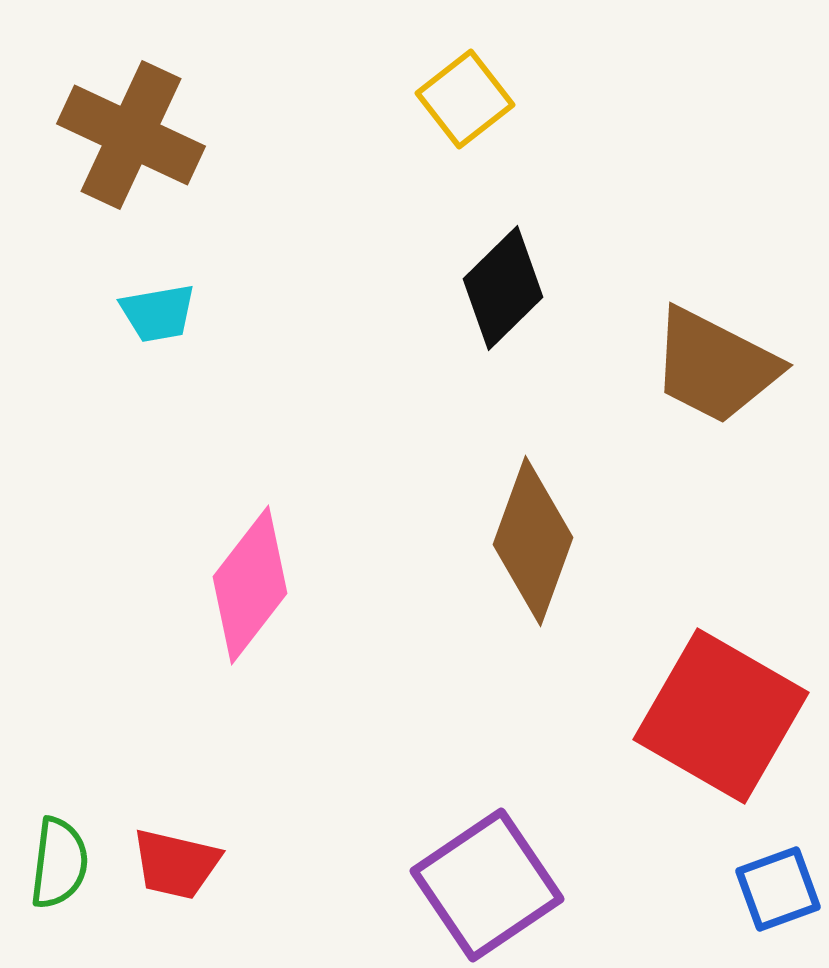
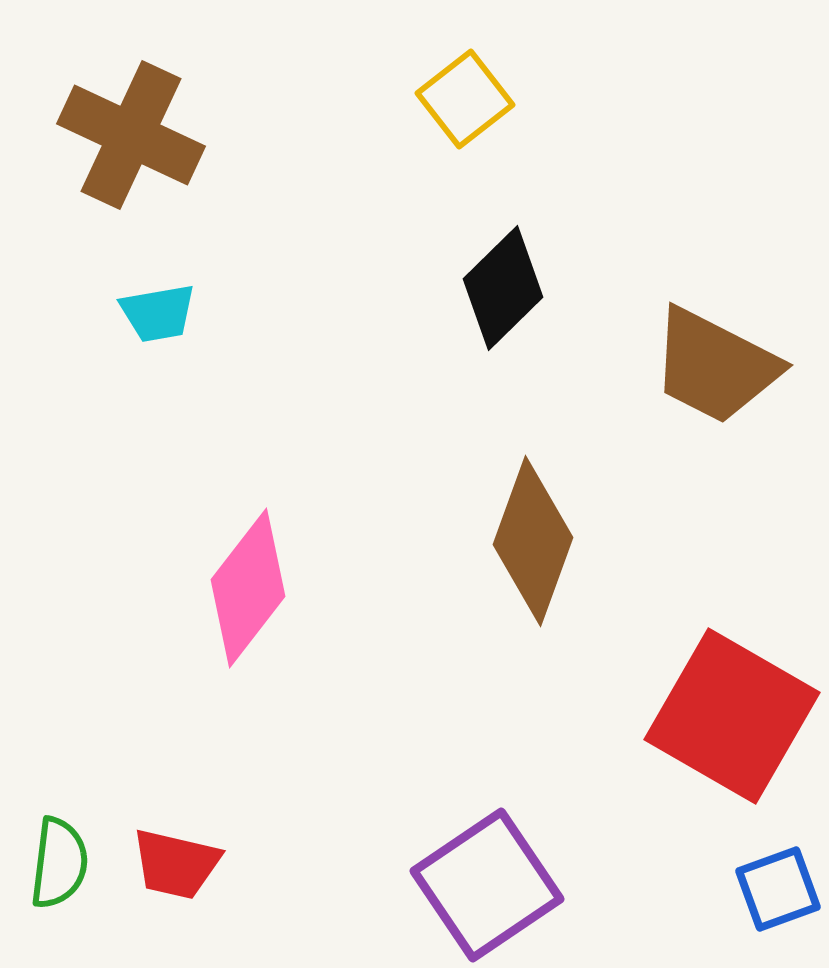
pink diamond: moved 2 px left, 3 px down
red square: moved 11 px right
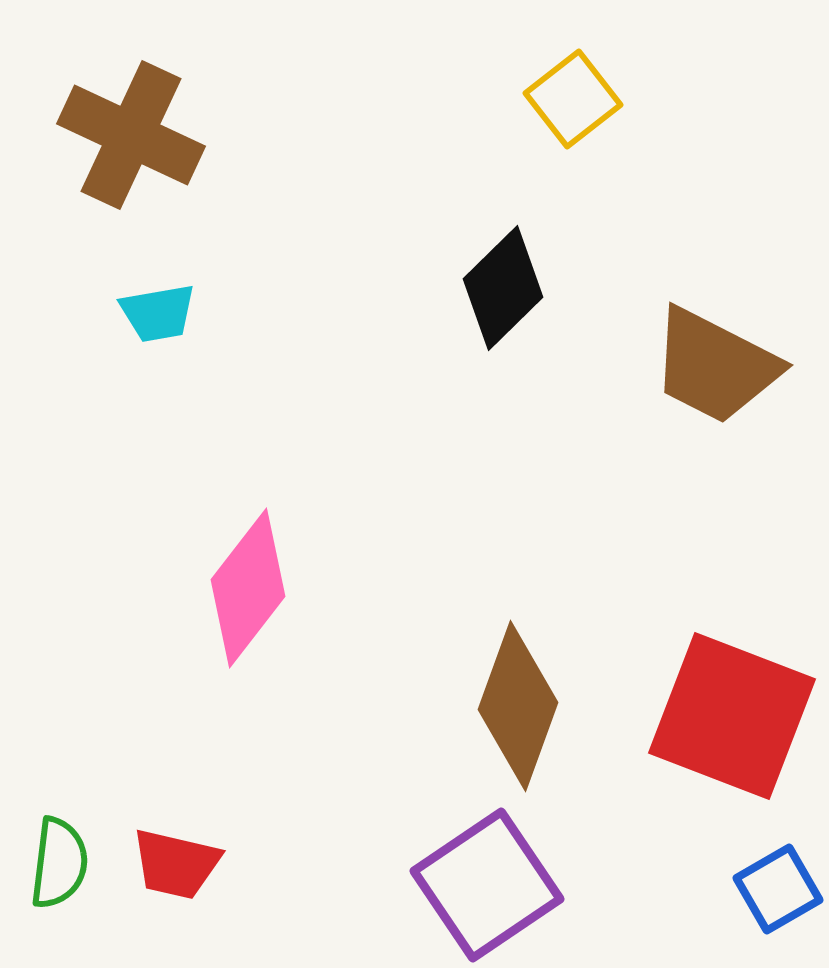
yellow square: moved 108 px right
brown diamond: moved 15 px left, 165 px down
red square: rotated 9 degrees counterclockwise
blue square: rotated 10 degrees counterclockwise
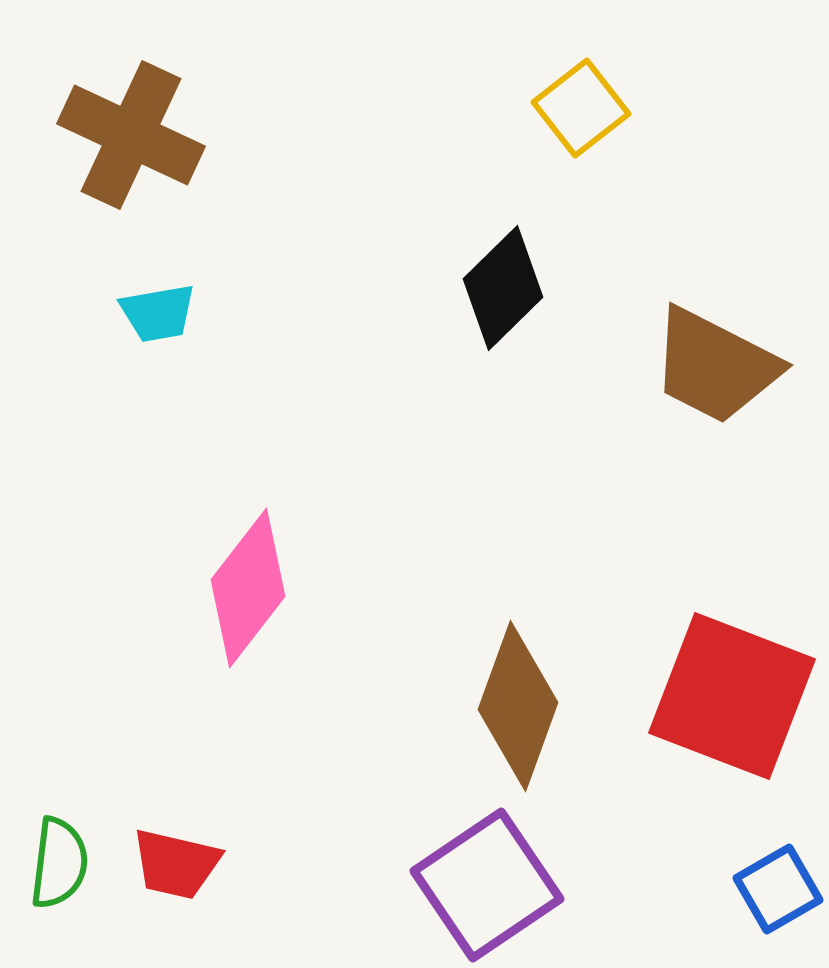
yellow square: moved 8 px right, 9 px down
red square: moved 20 px up
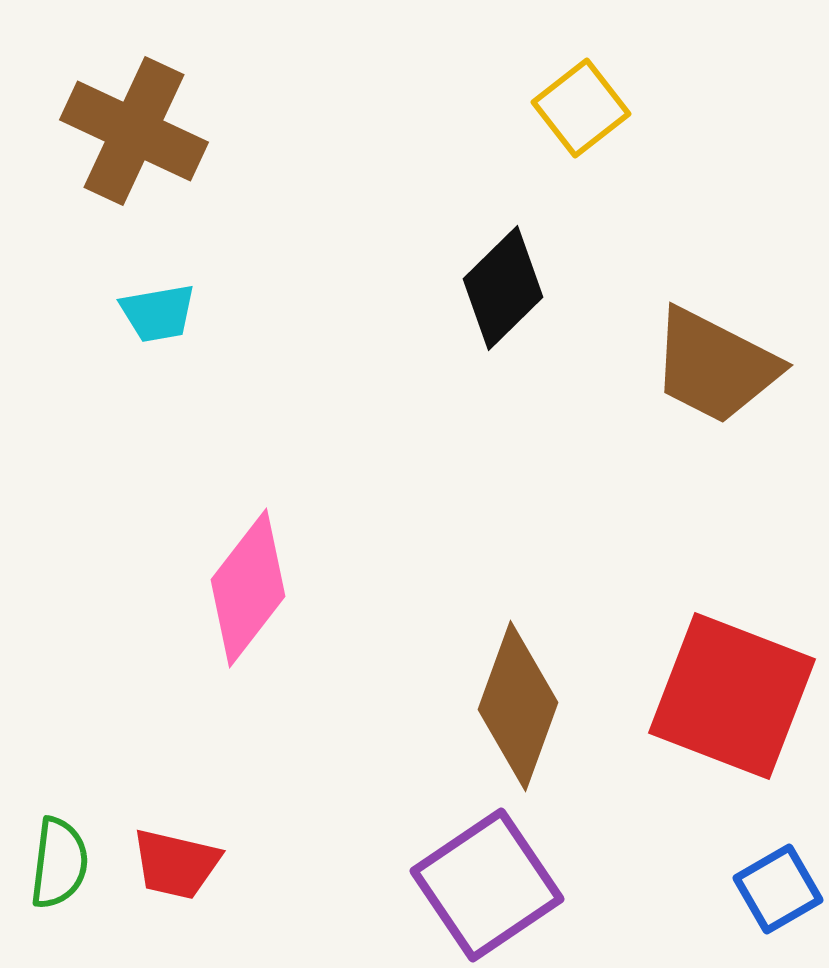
brown cross: moved 3 px right, 4 px up
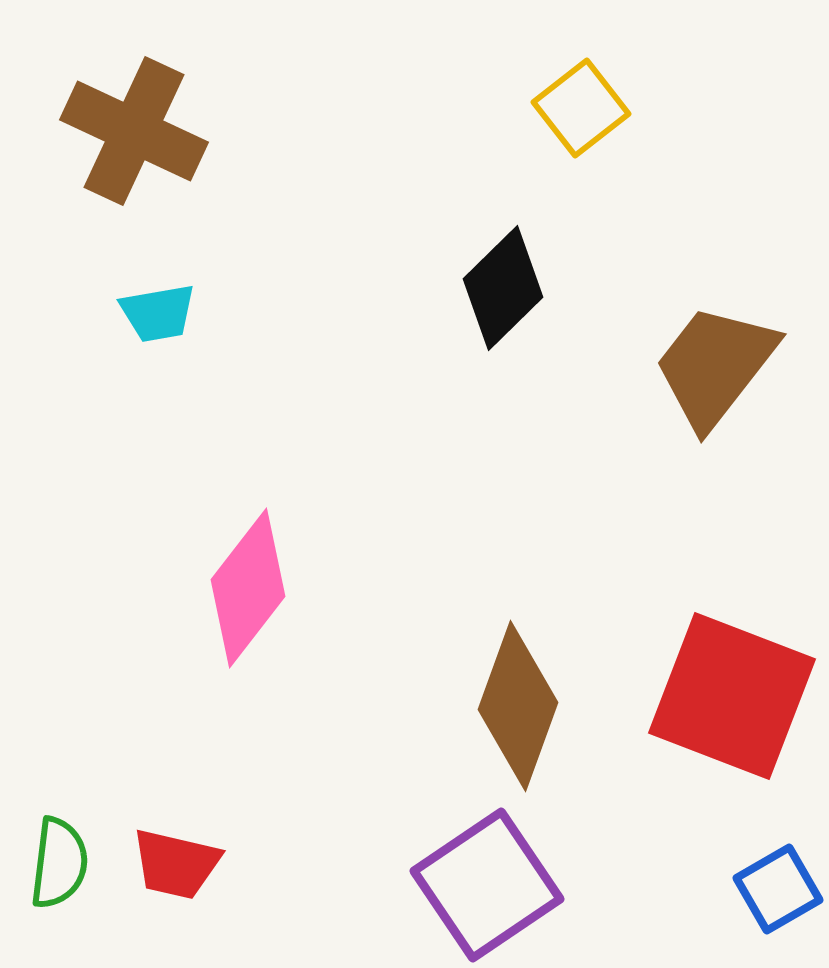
brown trapezoid: rotated 101 degrees clockwise
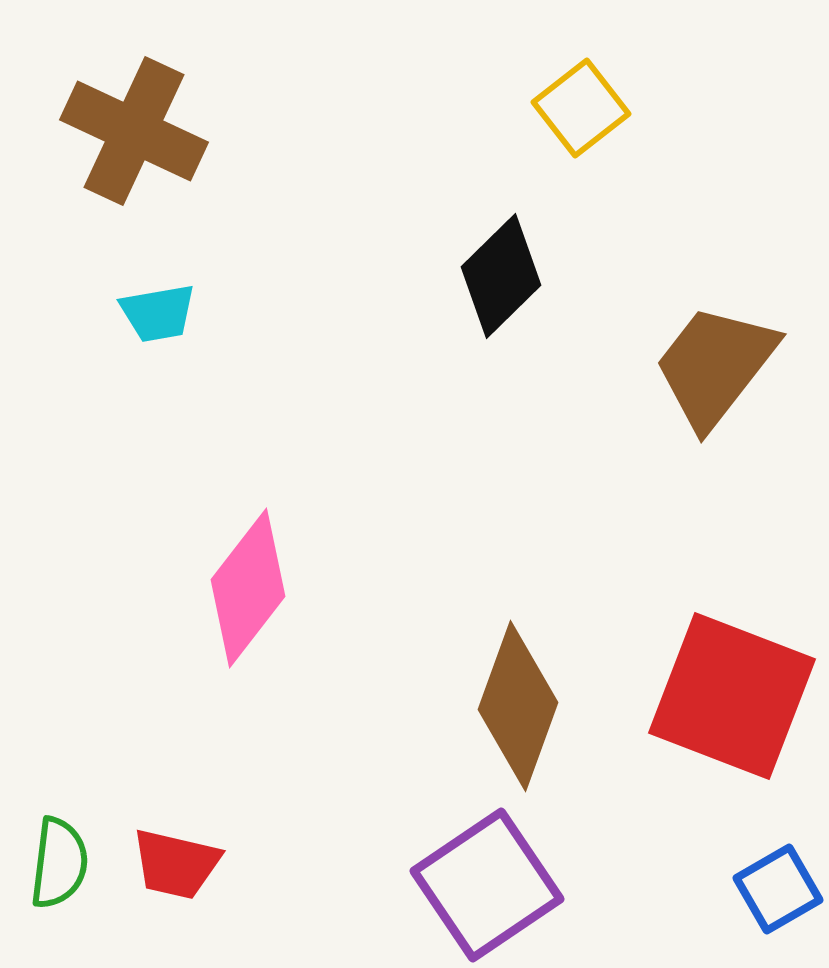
black diamond: moved 2 px left, 12 px up
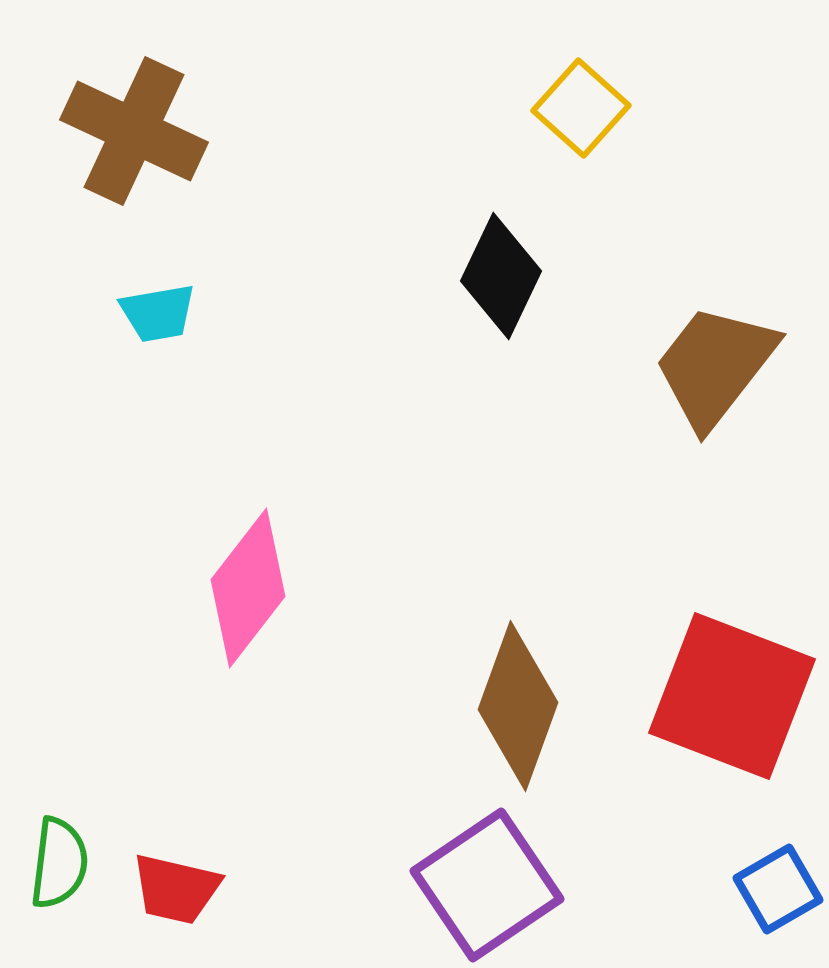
yellow square: rotated 10 degrees counterclockwise
black diamond: rotated 20 degrees counterclockwise
red trapezoid: moved 25 px down
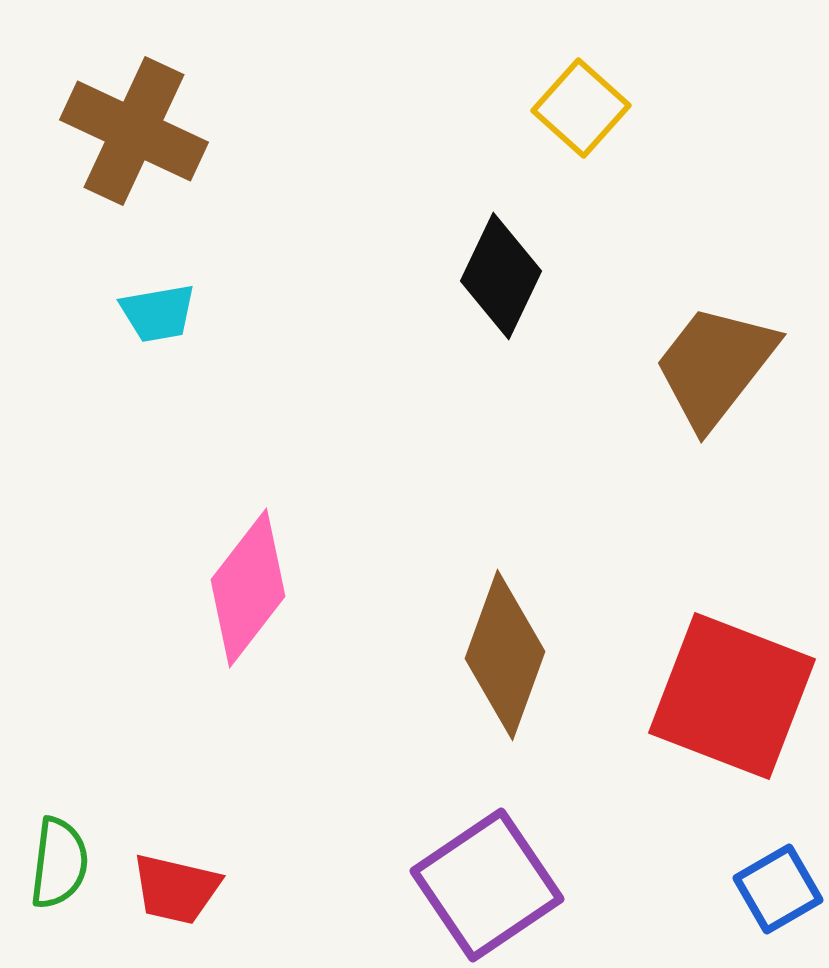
brown diamond: moved 13 px left, 51 px up
